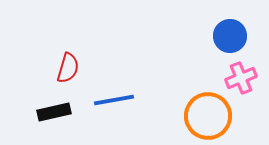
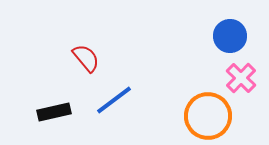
red semicircle: moved 18 px right, 10 px up; rotated 56 degrees counterclockwise
pink cross: rotated 24 degrees counterclockwise
blue line: rotated 27 degrees counterclockwise
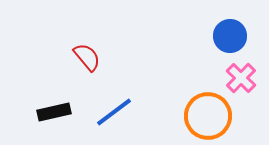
red semicircle: moved 1 px right, 1 px up
blue line: moved 12 px down
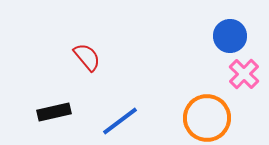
pink cross: moved 3 px right, 4 px up
blue line: moved 6 px right, 9 px down
orange circle: moved 1 px left, 2 px down
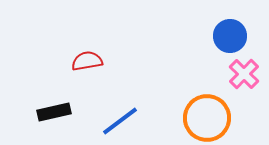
red semicircle: moved 4 px down; rotated 60 degrees counterclockwise
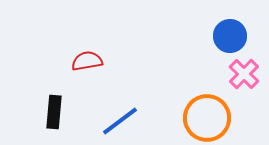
black rectangle: rotated 72 degrees counterclockwise
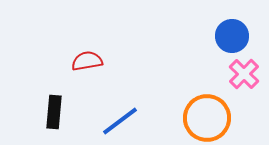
blue circle: moved 2 px right
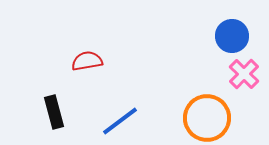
black rectangle: rotated 20 degrees counterclockwise
